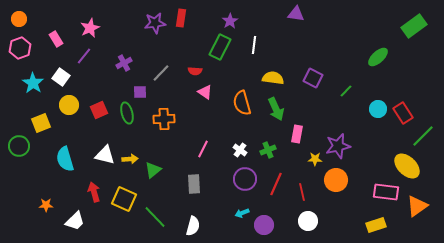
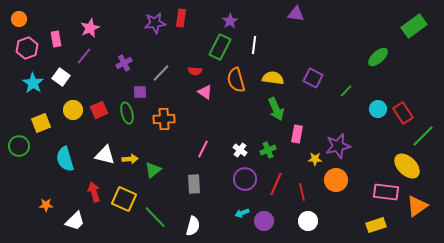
pink rectangle at (56, 39): rotated 21 degrees clockwise
pink hexagon at (20, 48): moved 7 px right
orange semicircle at (242, 103): moved 6 px left, 23 px up
yellow circle at (69, 105): moved 4 px right, 5 px down
purple circle at (264, 225): moved 4 px up
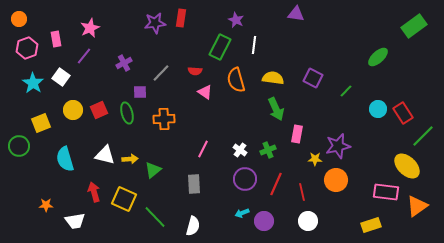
purple star at (230, 21): moved 6 px right, 1 px up; rotated 14 degrees counterclockwise
white trapezoid at (75, 221): rotated 35 degrees clockwise
yellow rectangle at (376, 225): moved 5 px left
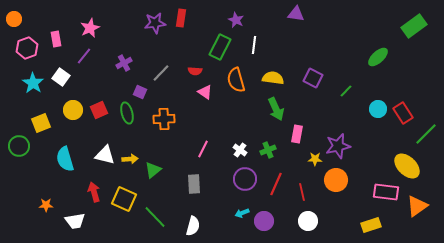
orange circle at (19, 19): moved 5 px left
purple square at (140, 92): rotated 24 degrees clockwise
green line at (423, 136): moved 3 px right, 2 px up
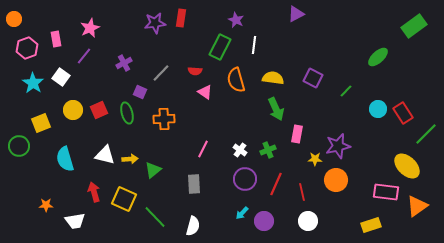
purple triangle at (296, 14): rotated 36 degrees counterclockwise
cyan arrow at (242, 213): rotated 24 degrees counterclockwise
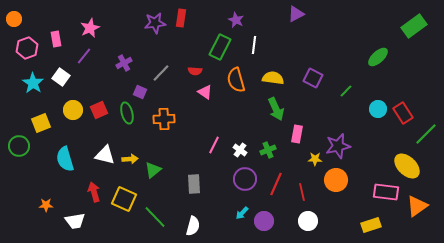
pink line at (203, 149): moved 11 px right, 4 px up
